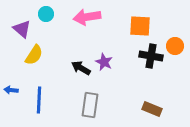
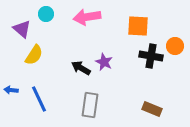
orange square: moved 2 px left
blue line: moved 1 px up; rotated 28 degrees counterclockwise
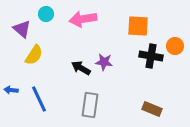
pink arrow: moved 4 px left, 2 px down
purple star: rotated 18 degrees counterclockwise
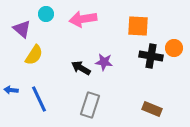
orange circle: moved 1 px left, 2 px down
gray rectangle: rotated 10 degrees clockwise
